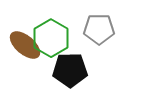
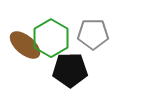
gray pentagon: moved 6 px left, 5 px down
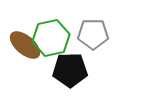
green hexagon: rotated 18 degrees clockwise
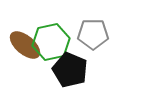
green hexagon: moved 4 px down
black pentagon: rotated 24 degrees clockwise
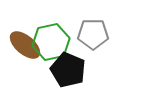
black pentagon: moved 2 px left
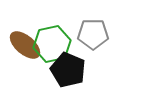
green hexagon: moved 1 px right, 2 px down
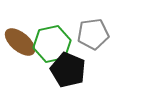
gray pentagon: rotated 8 degrees counterclockwise
brown ellipse: moved 5 px left, 3 px up
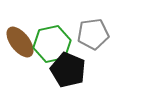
brown ellipse: rotated 12 degrees clockwise
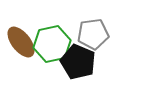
brown ellipse: moved 1 px right
black pentagon: moved 10 px right, 8 px up
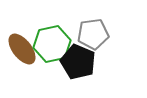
brown ellipse: moved 1 px right, 7 px down
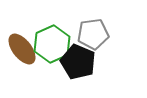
green hexagon: rotated 12 degrees counterclockwise
